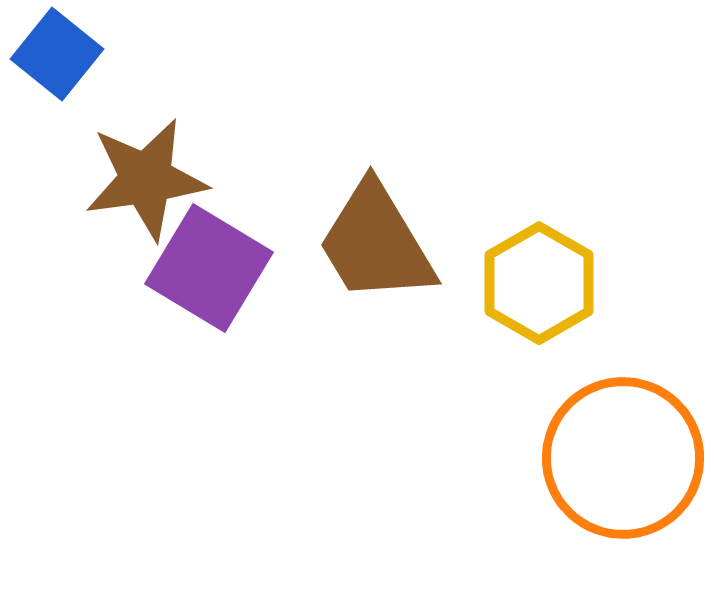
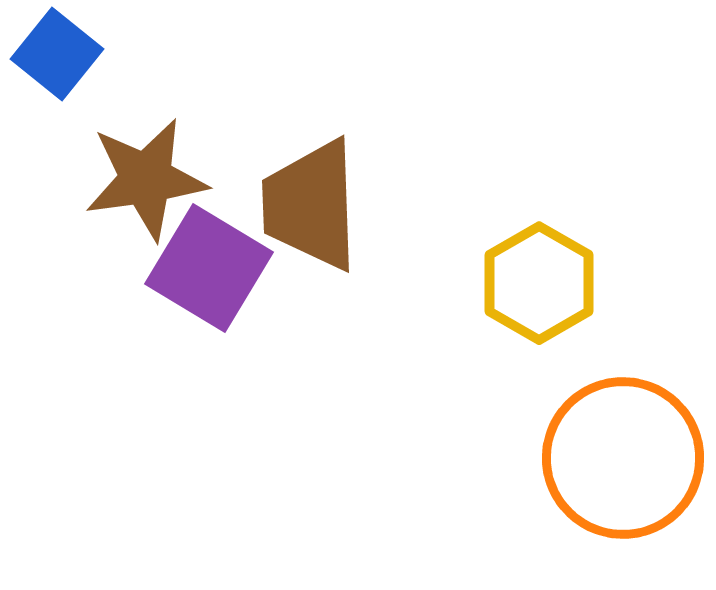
brown trapezoid: moved 65 px left, 38 px up; rotated 29 degrees clockwise
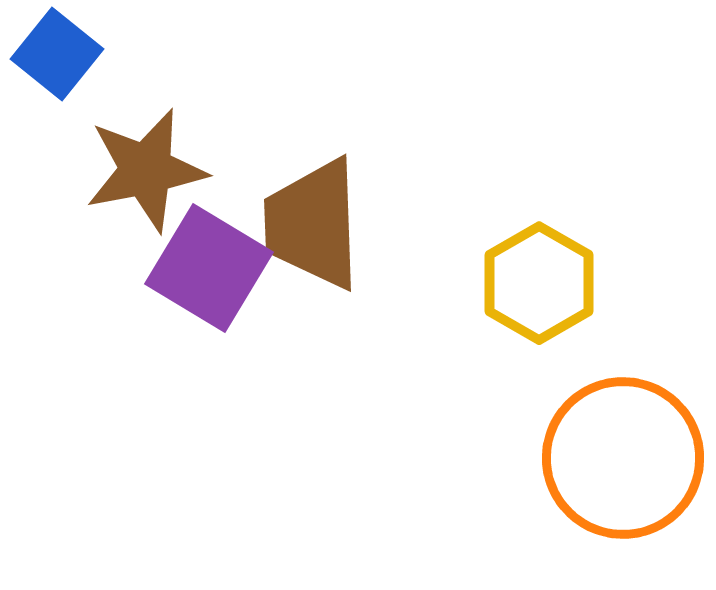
brown star: moved 9 px up; rotated 3 degrees counterclockwise
brown trapezoid: moved 2 px right, 19 px down
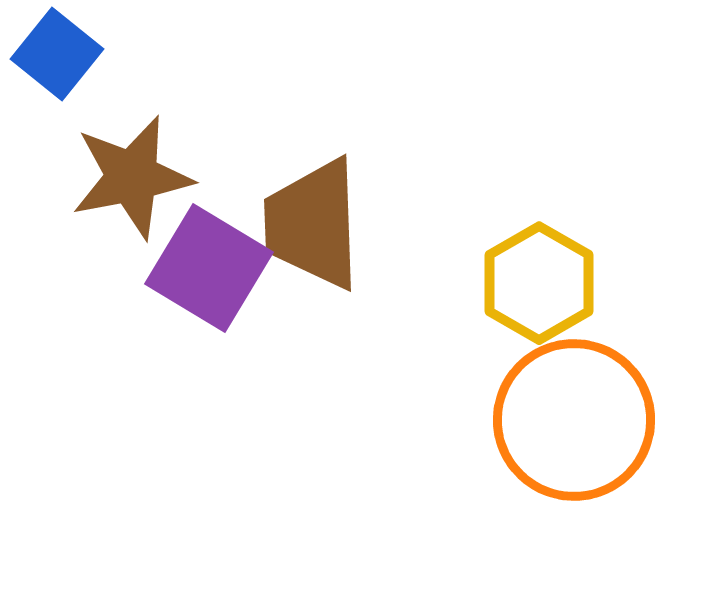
brown star: moved 14 px left, 7 px down
orange circle: moved 49 px left, 38 px up
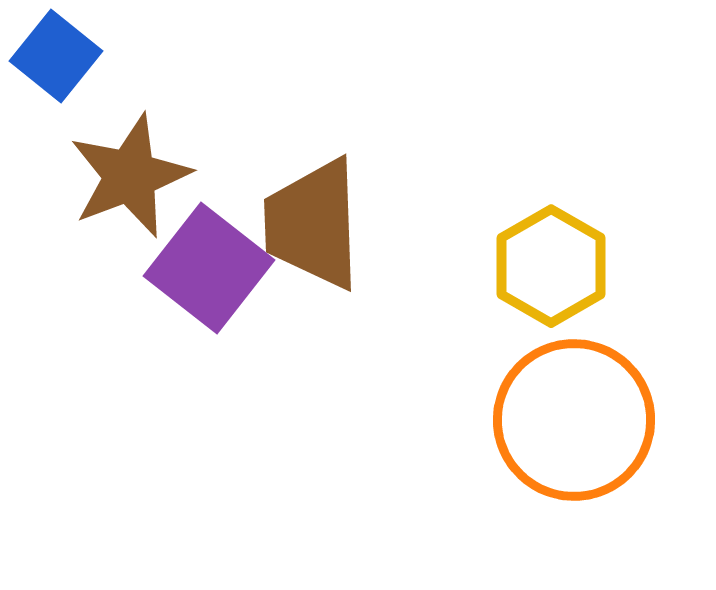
blue square: moved 1 px left, 2 px down
brown star: moved 2 px left, 1 px up; rotated 10 degrees counterclockwise
purple square: rotated 7 degrees clockwise
yellow hexagon: moved 12 px right, 17 px up
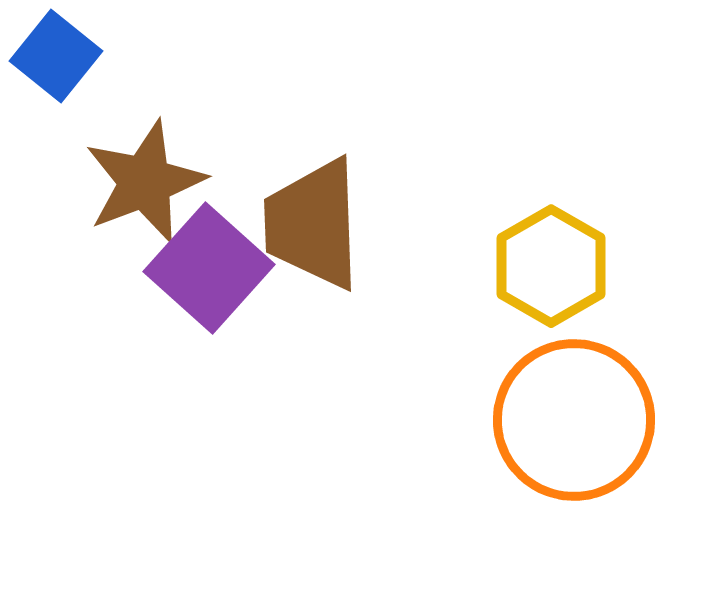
brown star: moved 15 px right, 6 px down
purple square: rotated 4 degrees clockwise
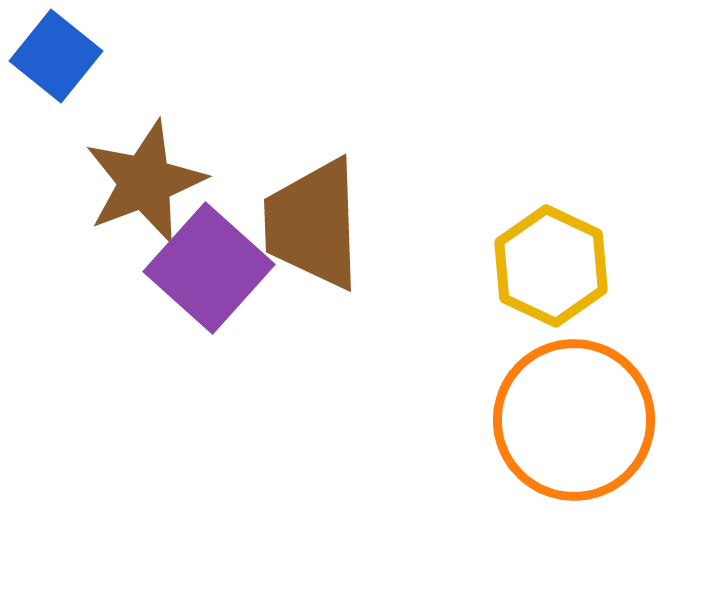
yellow hexagon: rotated 5 degrees counterclockwise
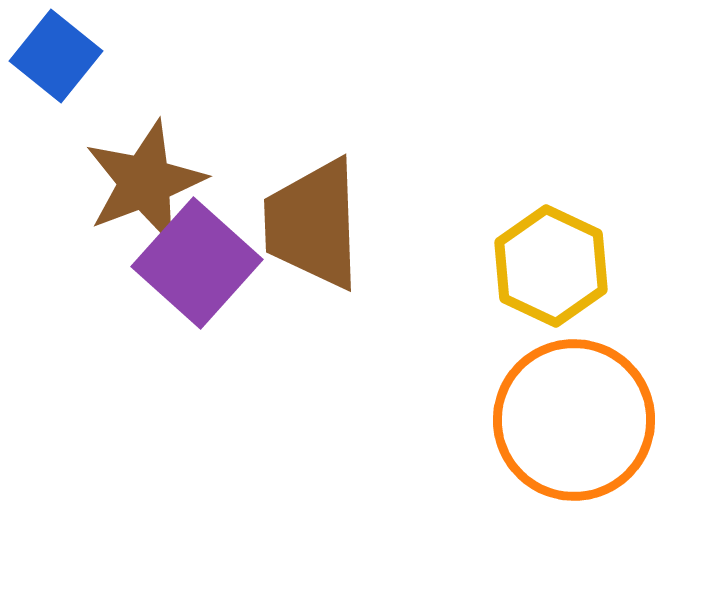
purple square: moved 12 px left, 5 px up
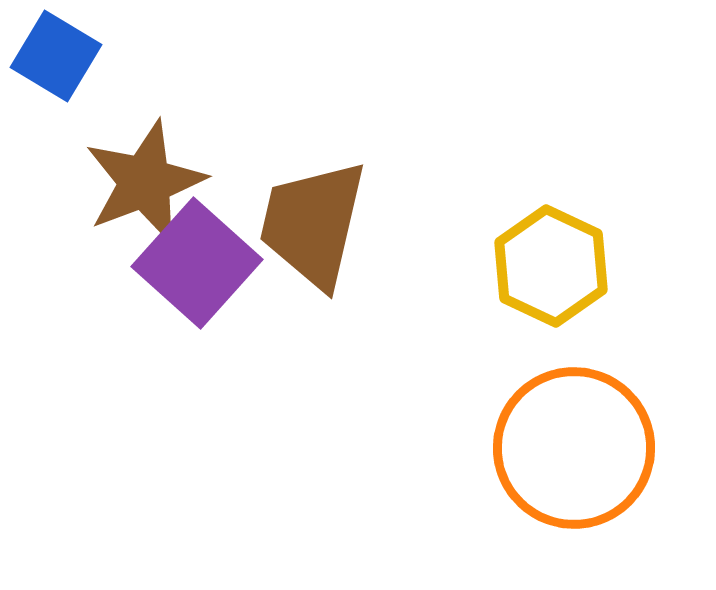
blue square: rotated 8 degrees counterclockwise
brown trapezoid: rotated 15 degrees clockwise
orange circle: moved 28 px down
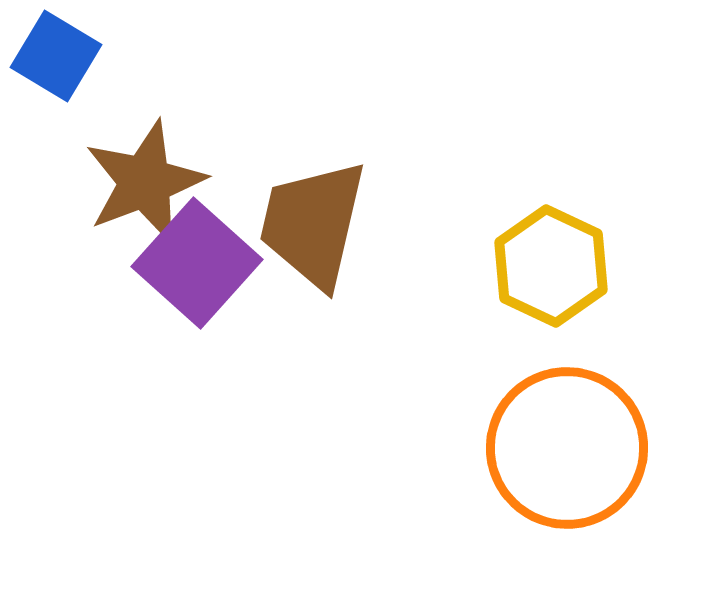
orange circle: moved 7 px left
